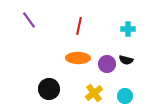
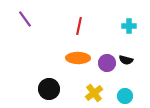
purple line: moved 4 px left, 1 px up
cyan cross: moved 1 px right, 3 px up
purple circle: moved 1 px up
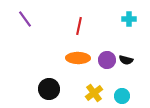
cyan cross: moved 7 px up
purple circle: moved 3 px up
cyan circle: moved 3 px left
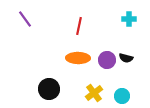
black semicircle: moved 2 px up
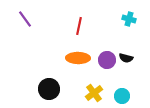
cyan cross: rotated 16 degrees clockwise
